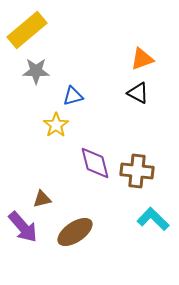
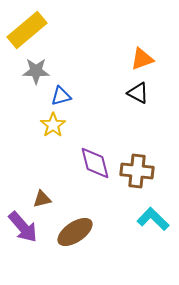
blue triangle: moved 12 px left
yellow star: moved 3 px left
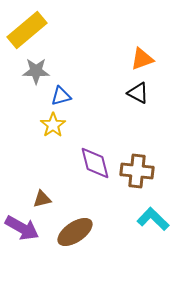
purple arrow: moved 1 px left, 1 px down; rotated 20 degrees counterclockwise
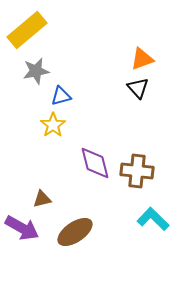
gray star: rotated 12 degrees counterclockwise
black triangle: moved 5 px up; rotated 20 degrees clockwise
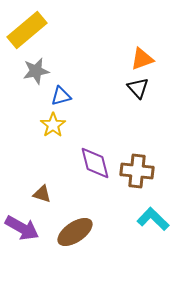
brown triangle: moved 5 px up; rotated 30 degrees clockwise
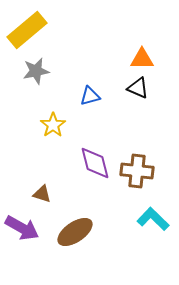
orange triangle: rotated 20 degrees clockwise
black triangle: rotated 25 degrees counterclockwise
blue triangle: moved 29 px right
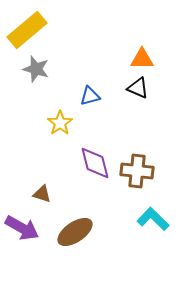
gray star: moved 2 px up; rotated 28 degrees clockwise
yellow star: moved 7 px right, 2 px up
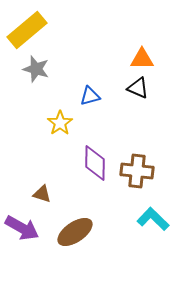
purple diamond: rotated 15 degrees clockwise
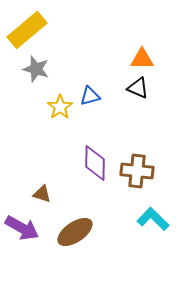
yellow star: moved 16 px up
